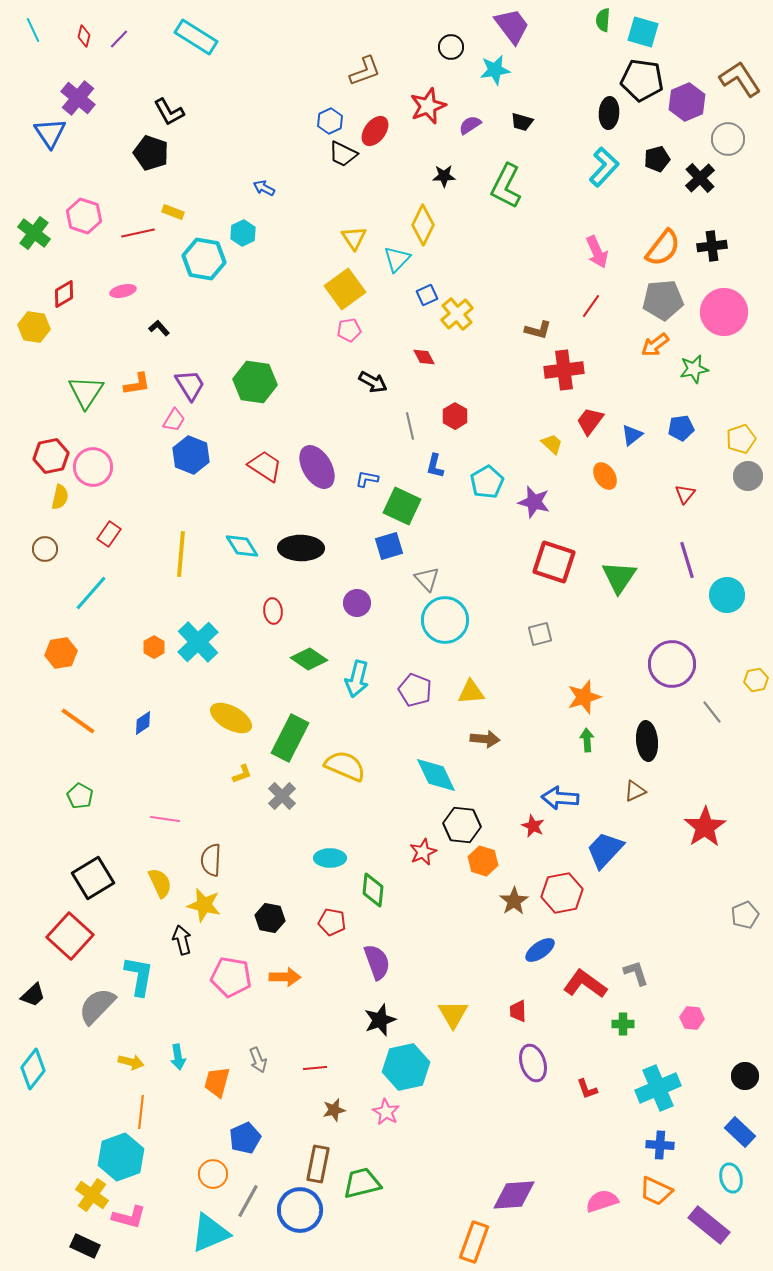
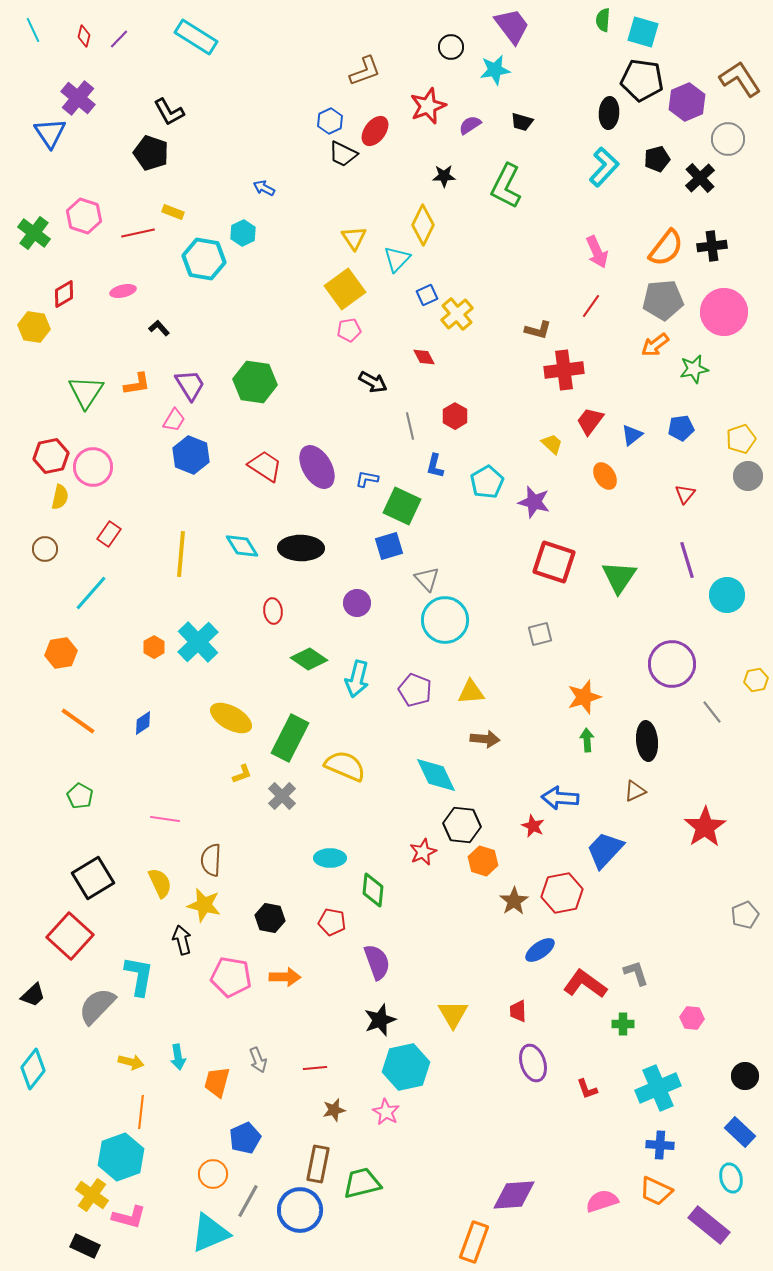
orange semicircle at (663, 248): moved 3 px right
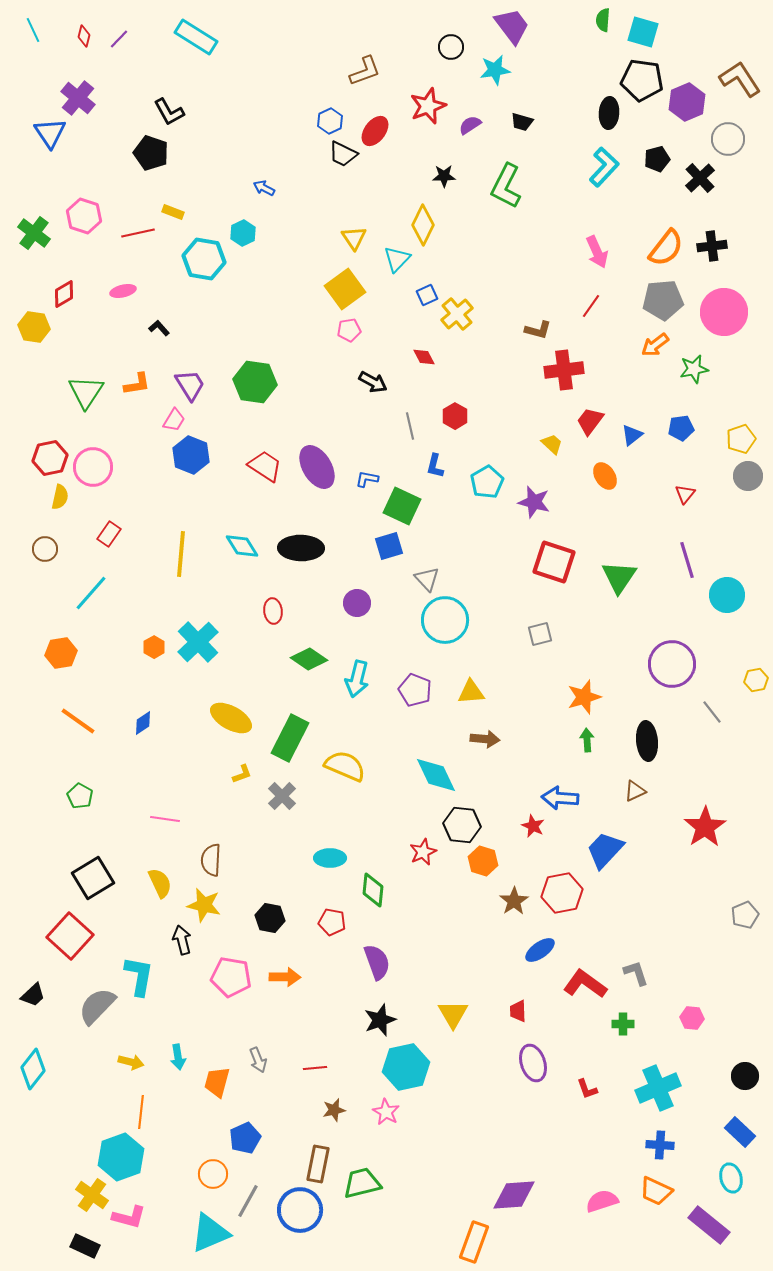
red hexagon at (51, 456): moved 1 px left, 2 px down
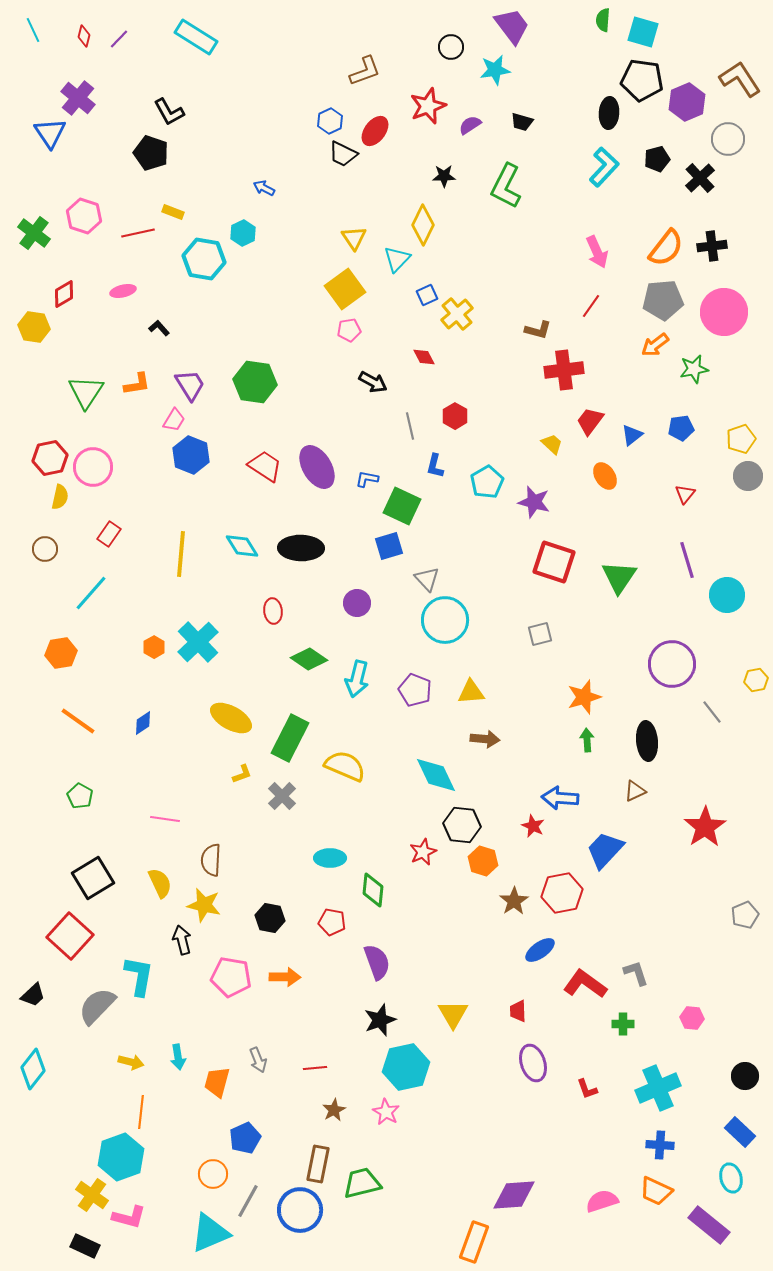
brown star at (334, 1110): rotated 15 degrees counterclockwise
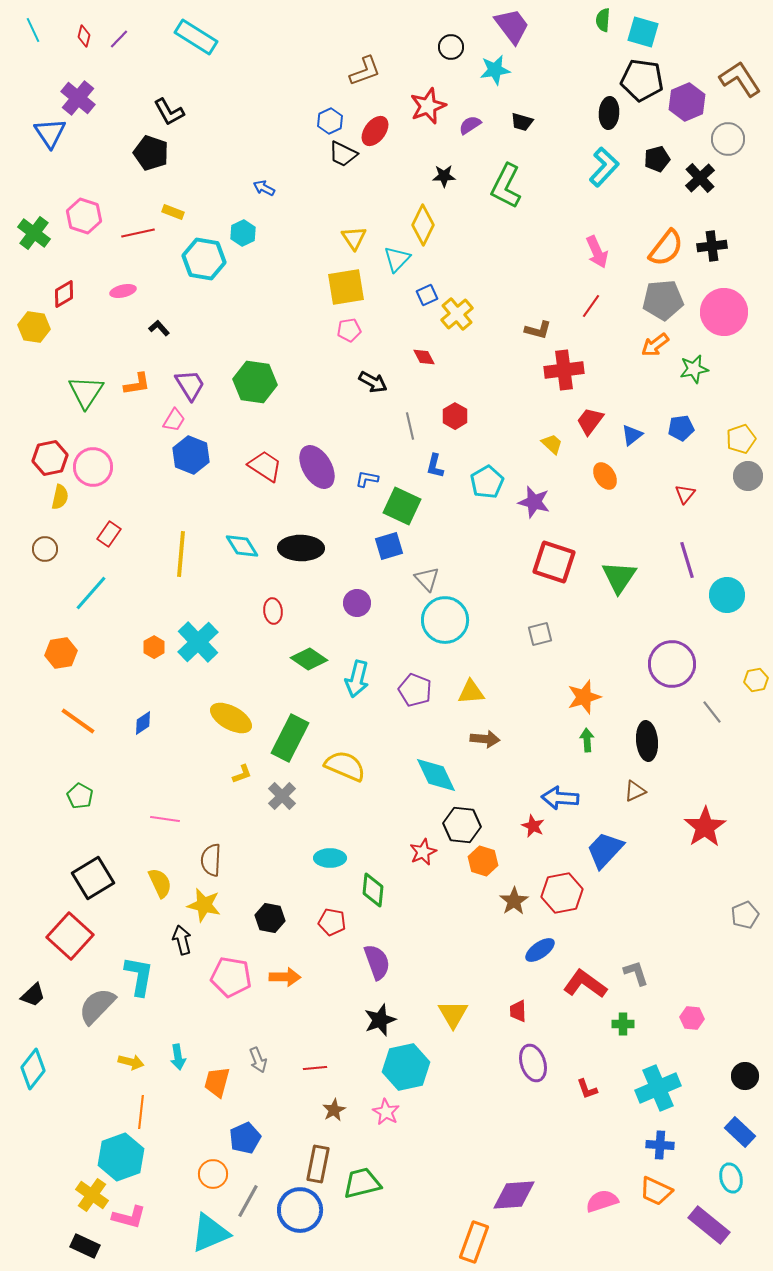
yellow square at (345, 289): moved 1 px right, 2 px up; rotated 27 degrees clockwise
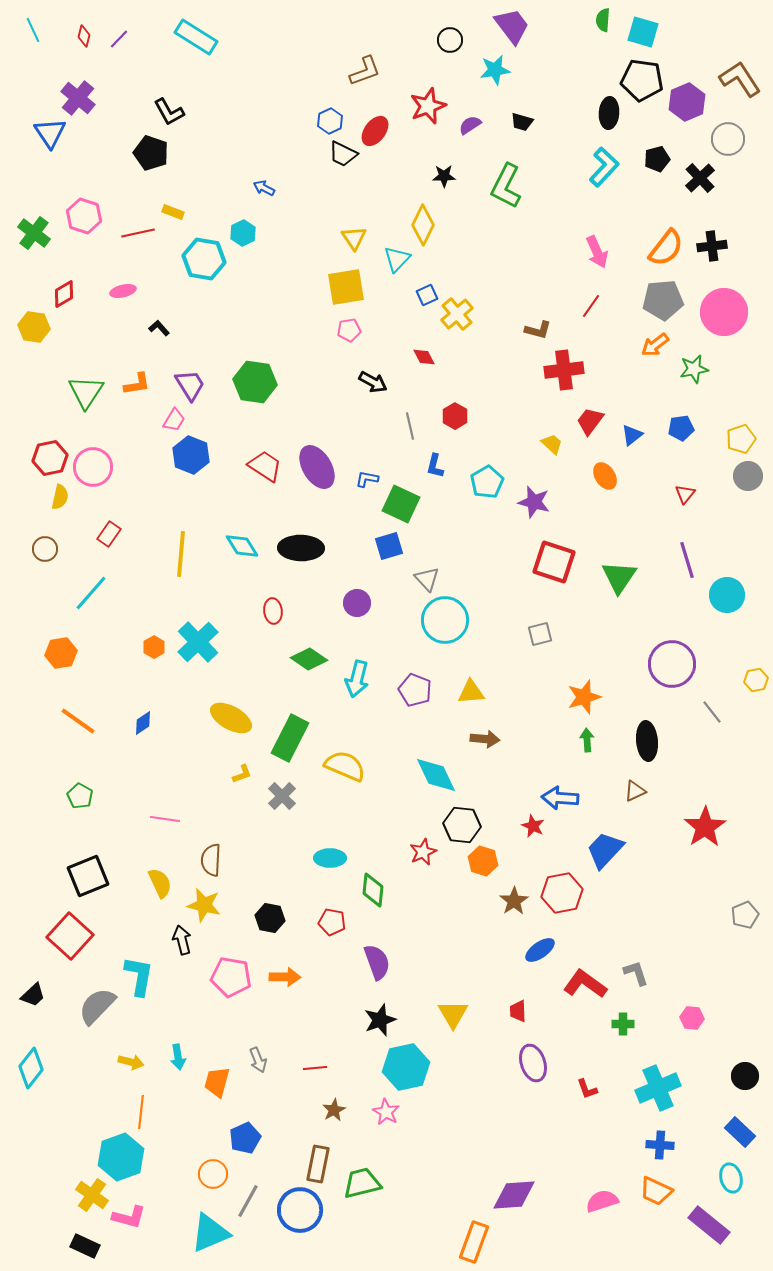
black circle at (451, 47): moved 1 px left, 7 px up
green square at (402, 506): moved 1 px left, 2 px up
black square at (93, 878): moved 5 px left, 2 px up; rotated 9 degrees clockwise
cyan diamond at (33, 1069): moved 2 px left, 1 px up
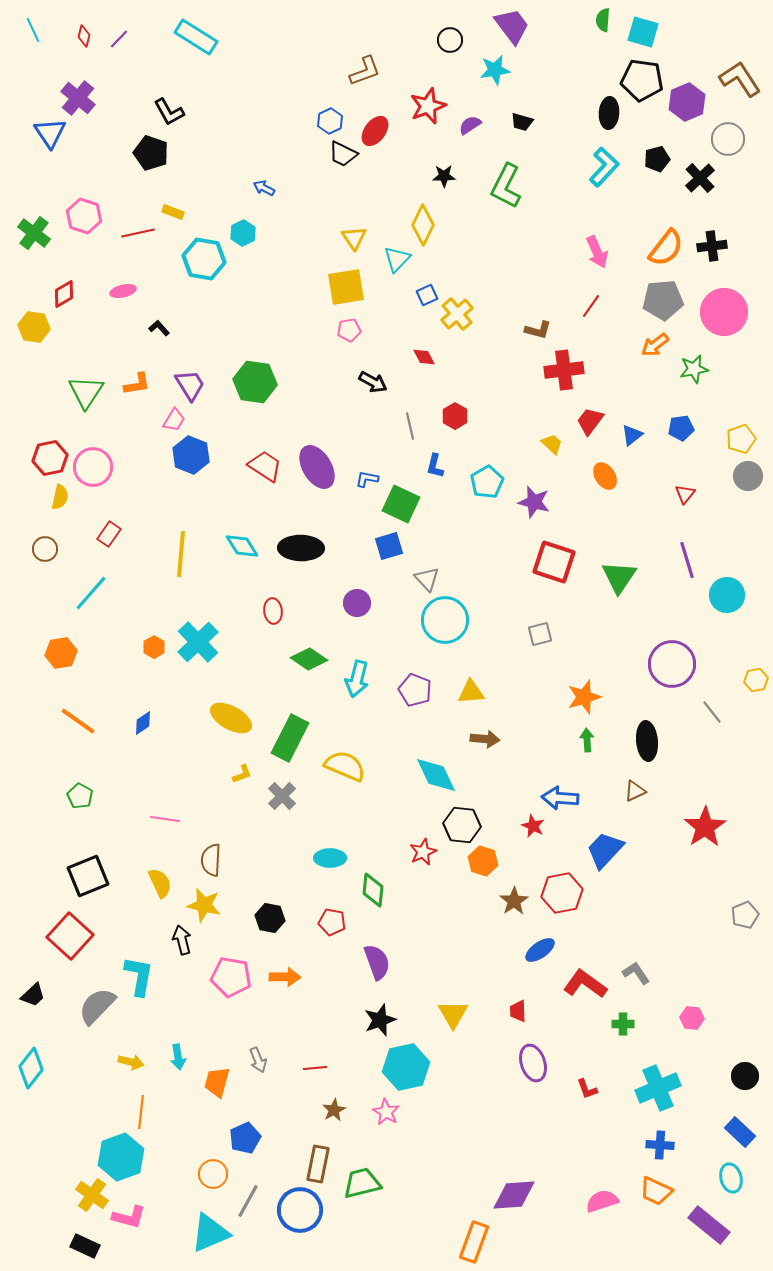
gray L-shape at (636, 973): rotated 16 degrees counterclockwise
